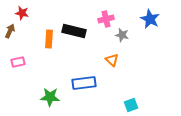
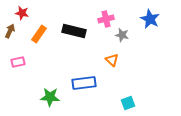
orange rectangle: moved 10 px left, 5 px up; rotated 30 degrees clockwise
cyan square: moved 3 px left, 2 px up
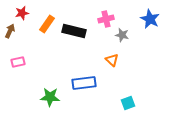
red star: rotated 24 degrees counterclockwise
orange rectangle: moved 8 px right, 10 px up
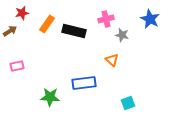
brown arrow: rotated 32 degrees clockwise
pink rectangle: moved 1 px left, 4 px down
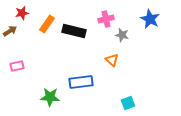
blue rectangle: moved 3 px left, 1 px up
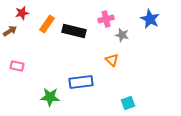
pink rectangle: rotated 24 degrees clockwise
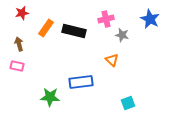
orange rectangle: moved 1 px left, 4 px down
brown arrow: moved 9 px right, 13 px down; rotated 72 degrees counterclockwise
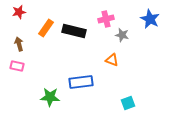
red star: moved 3 px left, 1 px up
orange triangle: rotated 24 degrees counterclockwise
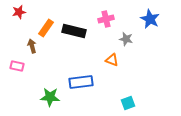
gray star: moved 4 px right, 4 px down
brown arrow: moved 13 px right, 2 px down
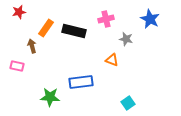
cyan square: rotated 16 degrees counterclockwise
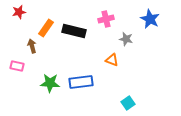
green star: moved 14 px up
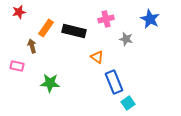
orange triangle: moved 15 px left, 3 px up; rotated 16 degrees clockwise
blue rectangle: moved 33 px right; rotated 75 degrees clockwise
